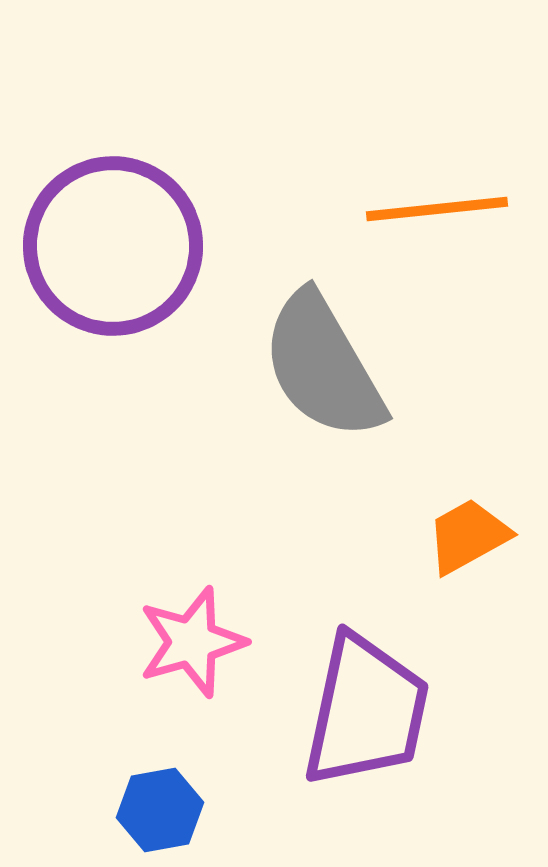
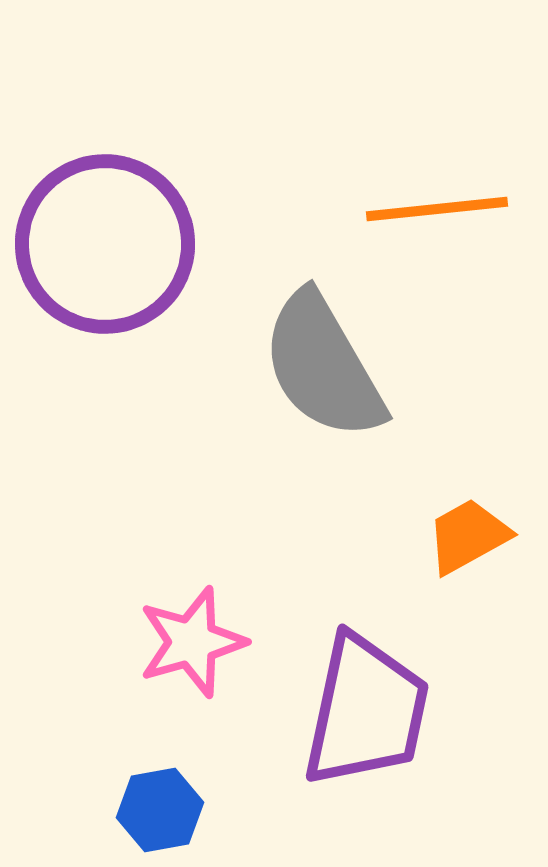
purple circle: moved 8 px left, 2 px up
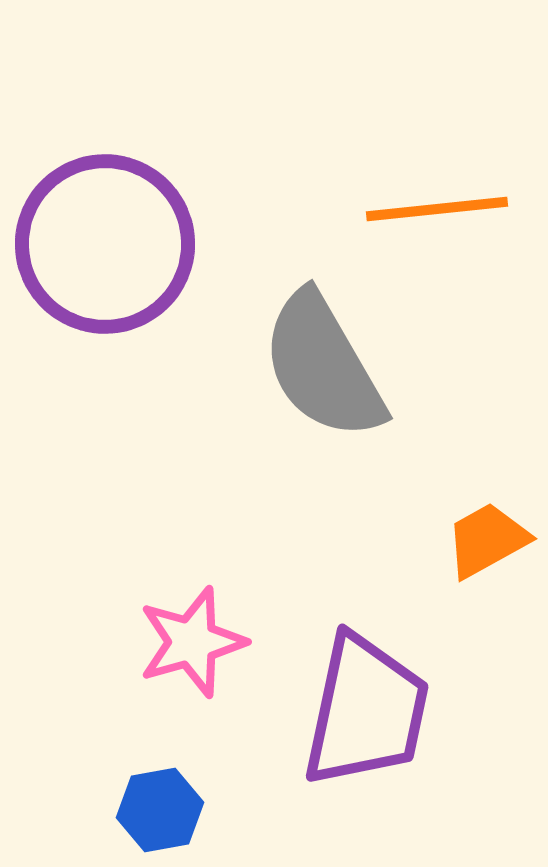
orange trapezoid: moved 19 px right, 4 px down
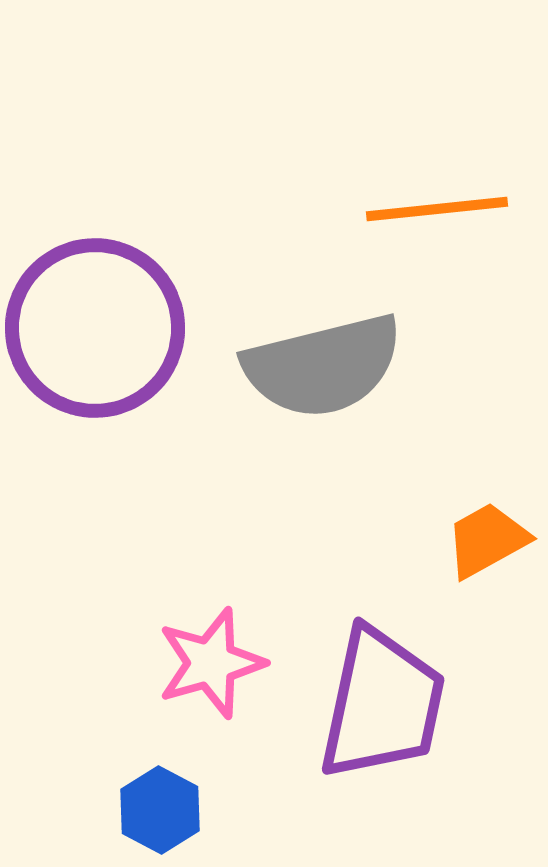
purple circle: moved 10 px left, 84 px down
gray semicircle: rotated 74 degrees counterclockwise
pink star: moved 19 px right, 21 px down
purple trapezoid: moved 16 px right, 7 px up
blue hexagon: rotated 22 degrees counterclockwise
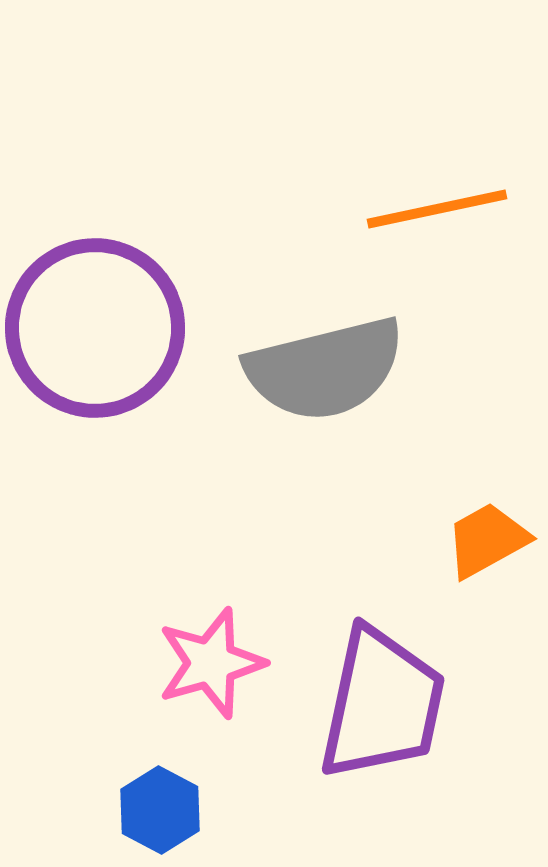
orange line: rotated 6 degrees counterclockwise
gray semicircle: moved 2 px right, 3 px down
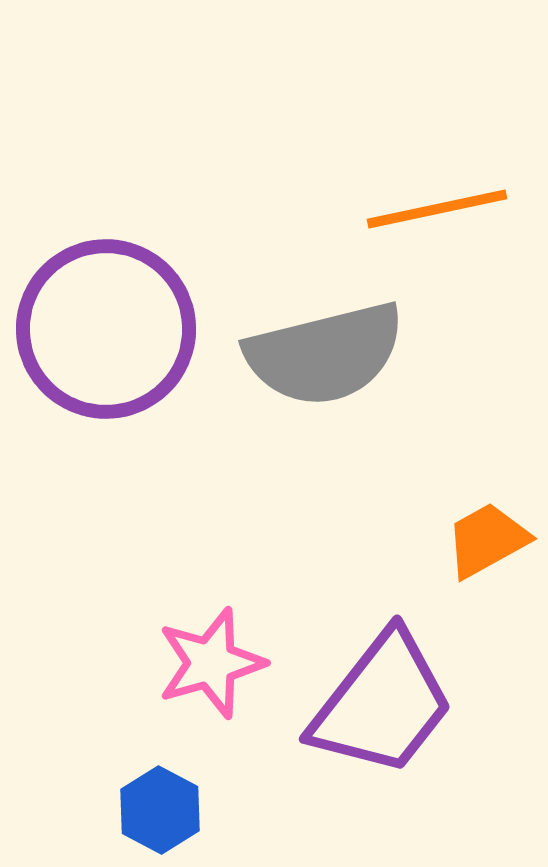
purple circle: moved 11 px right, 1 px down
gray semicircle: moved 15 px up
purple trapezoid: rotated 26 degrees clockwise
